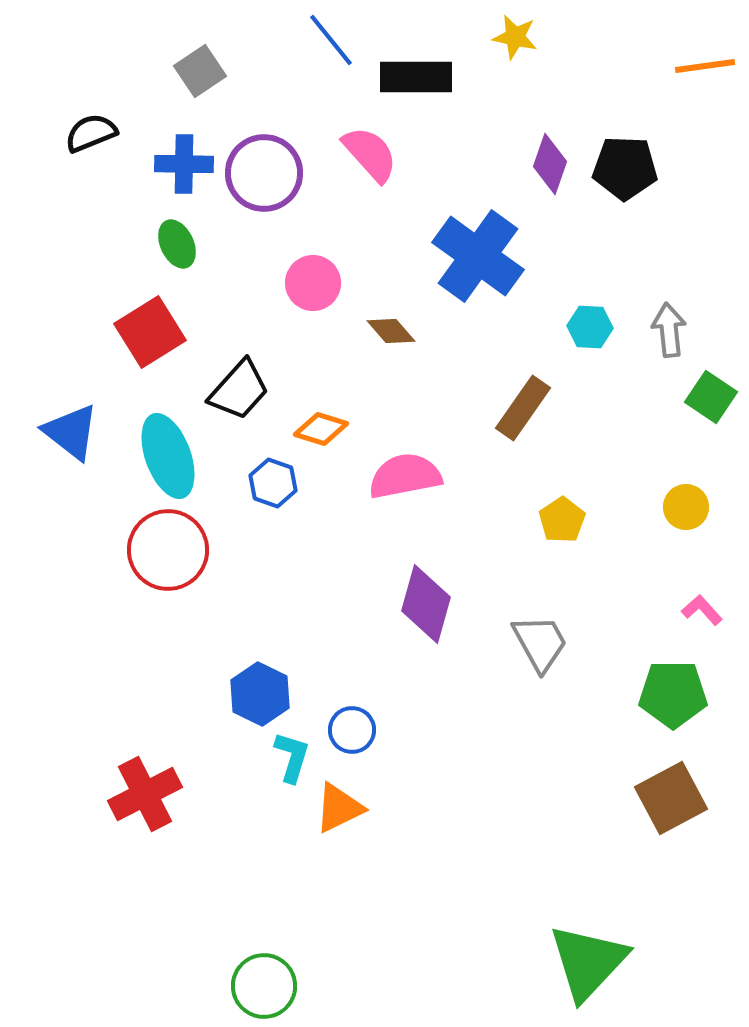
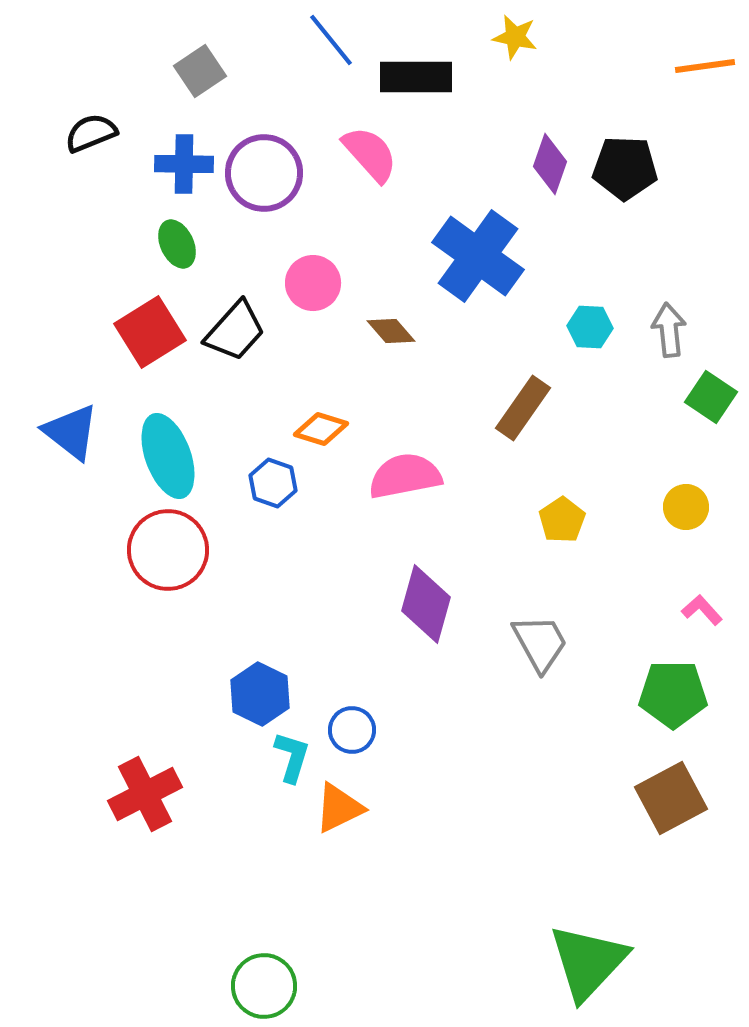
black trapezoid at (239, 390): moved 4 px left, 59 px up
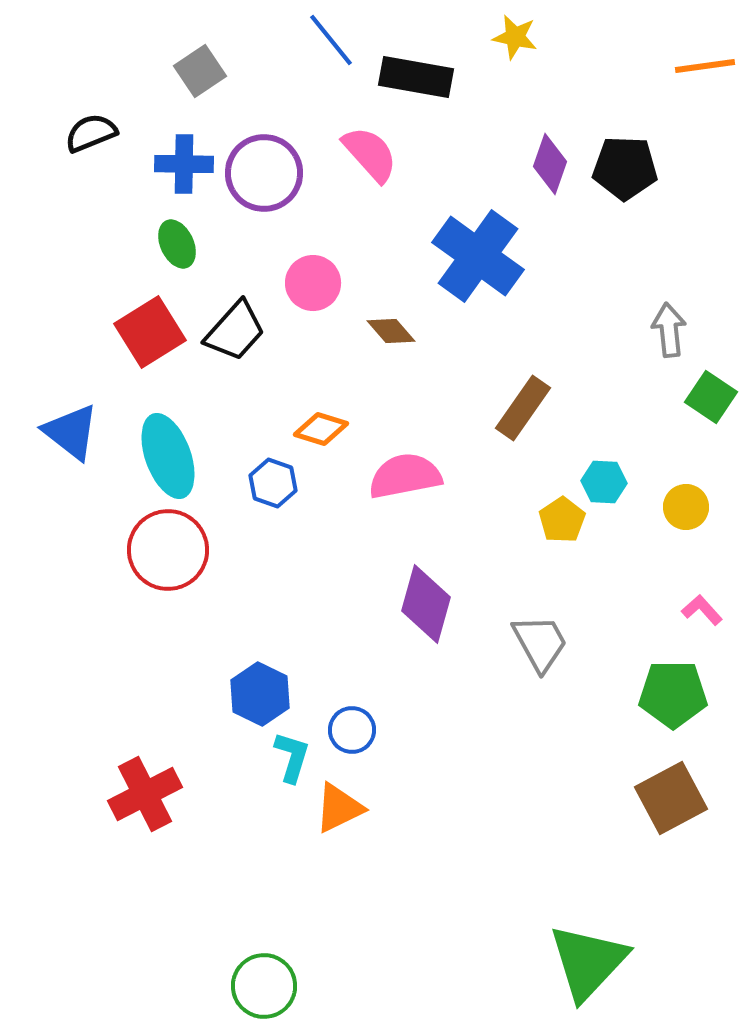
black rectangle at (416, 77): rotated 10 degrees clockwise
cyan hexagon at (590, 327): moved 14 px right, 155 px down
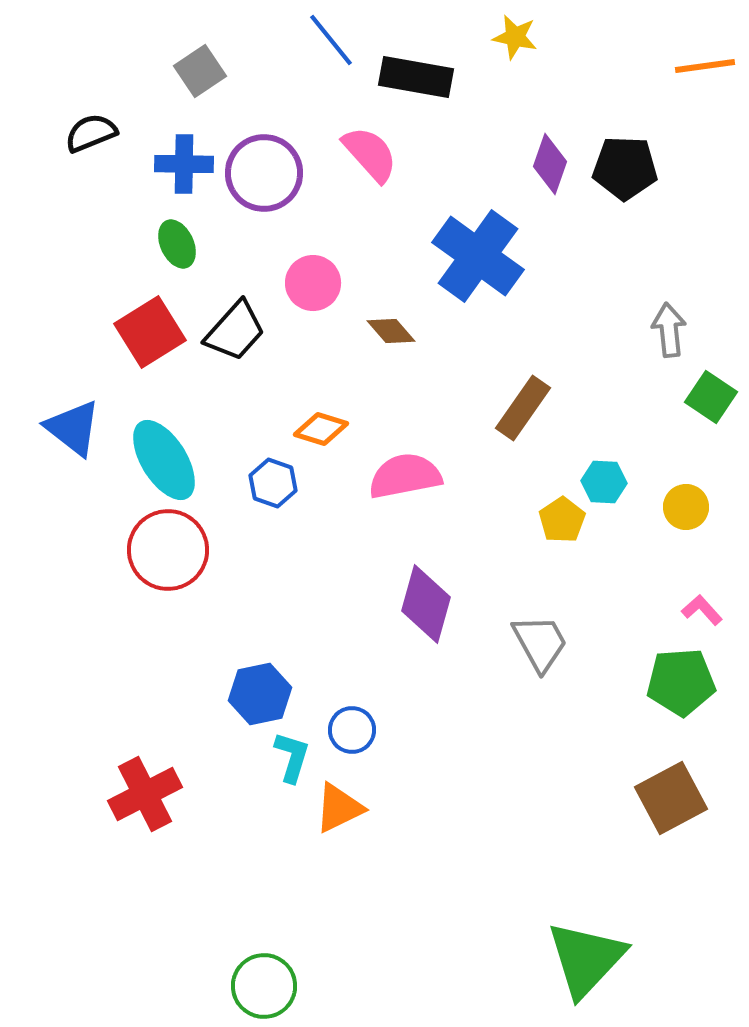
blue triangle at (71, 432): moved 2 px right, 4 px up
cyan ellipse at (168, 456): moved 4 px left, 4 px down; rotated 12 degrees counterclockwise
blue hexagon at (260, 694): rotated 22 degrees clockwise
green pentagon at (673, 694): moved 8 px right, 12 px up; rotated 4 degrees counterclockwise
green triangle at (588, 962): moved 2 px left, 3 px up
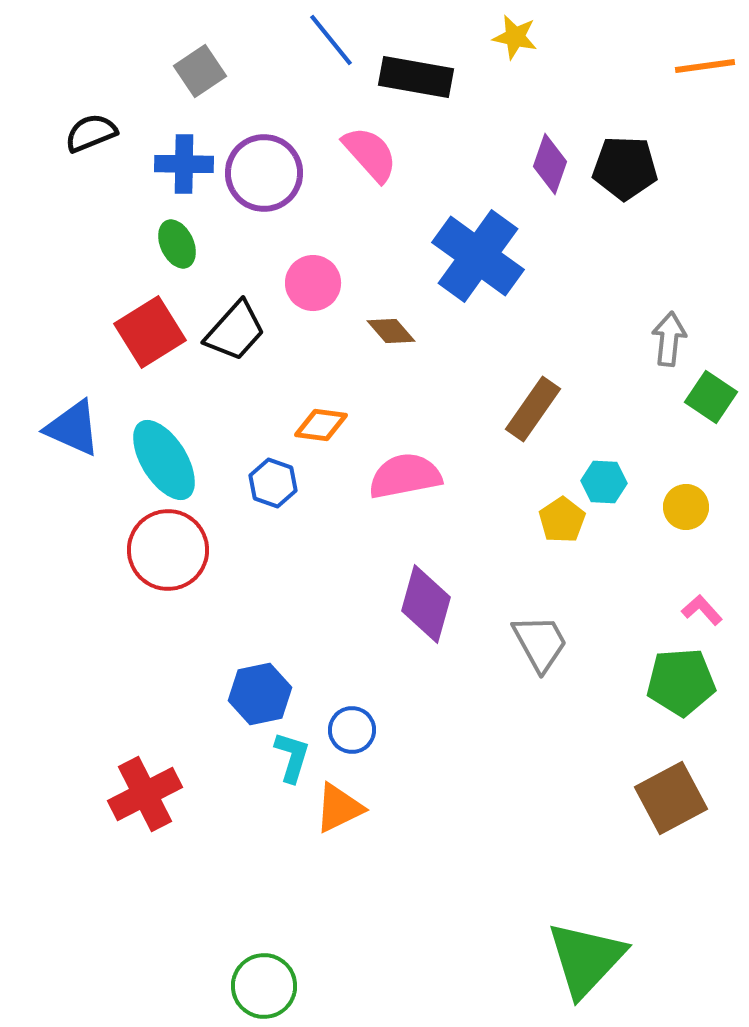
gray arrow at (669, 330): moved 9 px down; rotated 12 degrees clockwise
brown rectangle at (523, 408): moved 10 px right, 1 px down
blue triangle at (73, 428): rotated 14 degrees counterclockwise
orange diamond at (321, 429): moved 4 px up; rotated 10 degrees counterclockwise
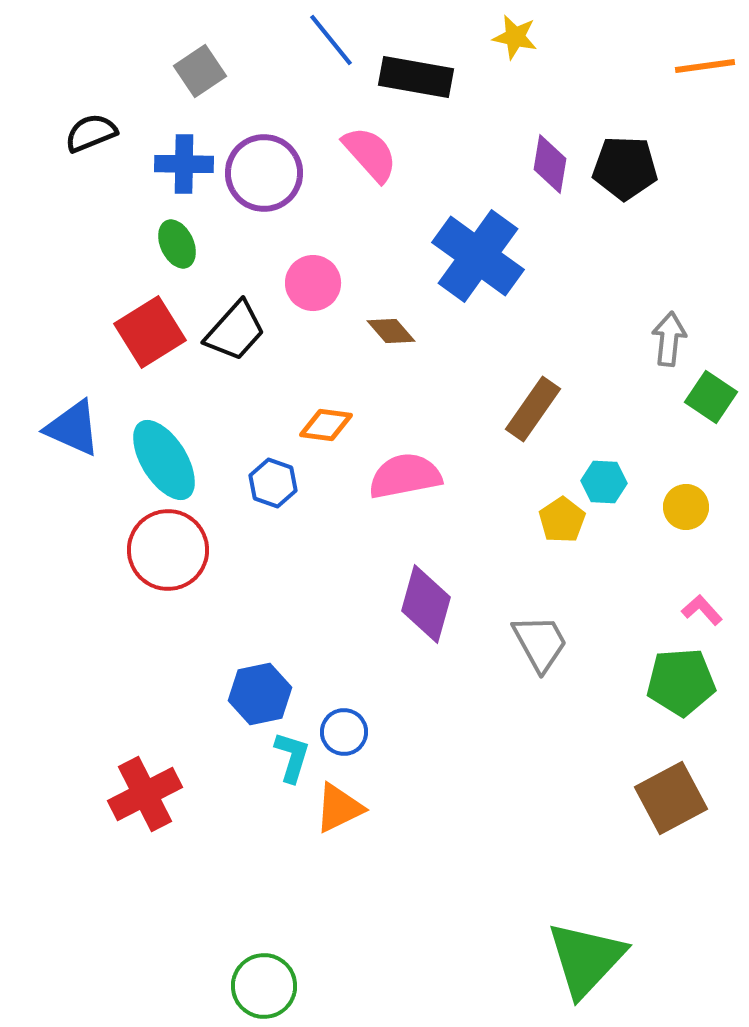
purple diamond at (550, 164): rotated 10 degrees counterclockwise
orange diamond at (321, 425): moved 5 px right
blue circle at (352, 730): moved 8 px left, 2 px down
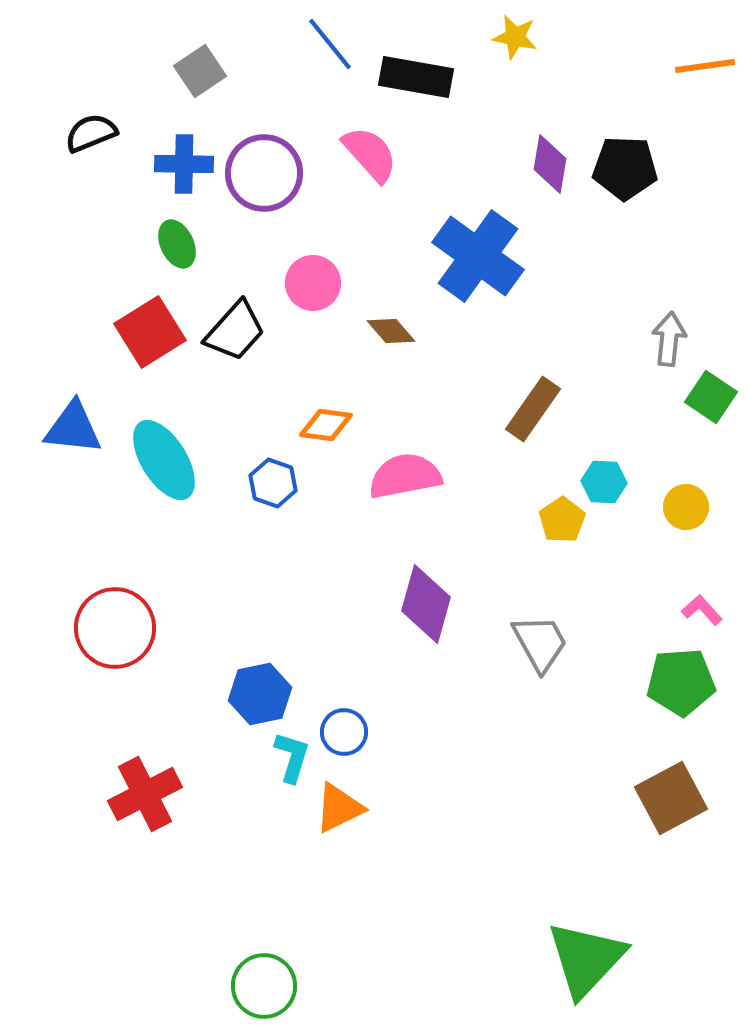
blue line at (331, 40): moved 1 px left, 4 px down
blue triangle at (73, 428): rotated 18 degrees counterclockwise
red circle at (168, 550): moved 53 px left, 78 px down
